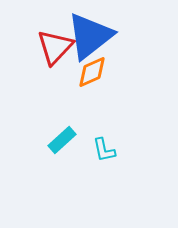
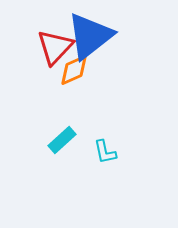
orange diamond: moved 18 px left, 2 px up
cyan L-shape: moved 1 px right, 2 px down
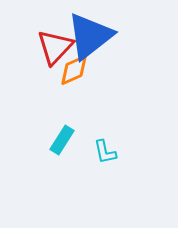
cyan rectangle: rotated 16 degrees counterclockwise
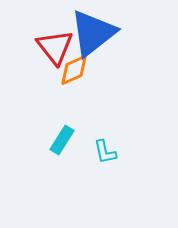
blue triangle: moved 3 px right, 3 px up
red triangle: rotated 21 degrees counterclockwise
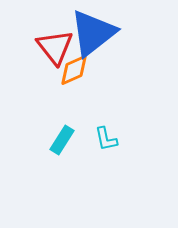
cyan L-shape: moved 1 px right, 13 px up
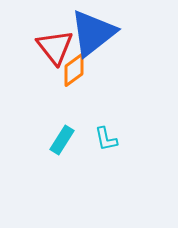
orange diamond: rotated 12 degrees counterclockwise
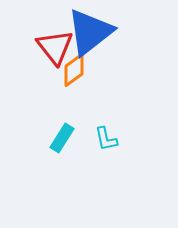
blue triangle: moved 3 px left, 1 px up
cyan rectangle: moved 2 px up
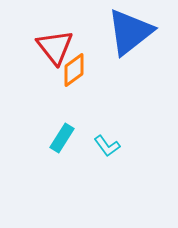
blue triangle: moved 40 px right
cyan L-shape: moved 1 px right, 7 px down; rotated 24 degrees counterclockwise
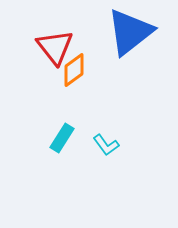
cyan L-shape: moved 1 px left, 1 px up
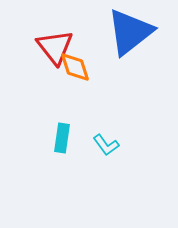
orange diamond: moved 1 px right, 3 px up; rotated 72 degrees counterclockwise
cyan rectangle: rotated 24 degrees counterclockwise
